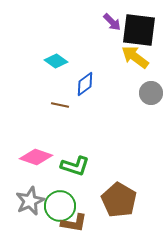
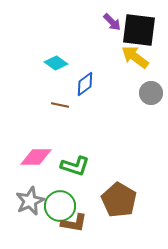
cyan diamond: moved 2 px down
pink diamond: rotated 20 degrees counterclockwise
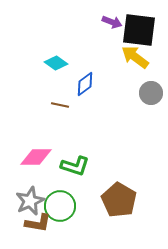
purple arrow: rotated 24 degrees counterclockwise
brown L-shape: moved 36 px left
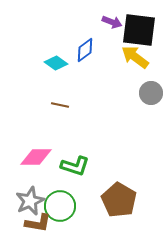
blue diamond: moved 34 px up
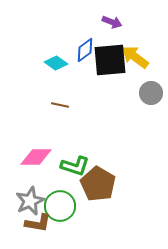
black square: moved 29 px left, 30 px down; rotated 12 degrees counterclockwise
brown pentagon: moved 21 px left, 16 px up
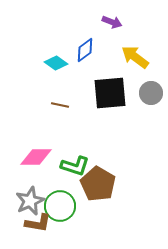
black square: moved 33 px down
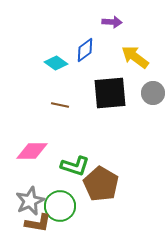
purple arrow: rotated 18 degrees counterclockwise
gray circle: moved 2 px right
pink diamond: moved 4 px left, 6 px up
brown pentagon: moved 3 px right
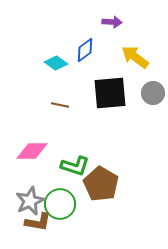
green circle: moved 2 px up
brown L-shape: moved 1 px up
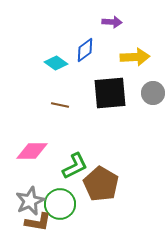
yellow arrow: rotated 140 degrees clockwise
green L-shape: rotated 44 degrees counterclockwise
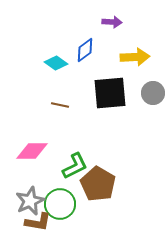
brown pentagon: moved 3 px left
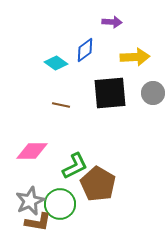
brown line: moved 1 px right
